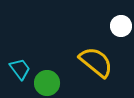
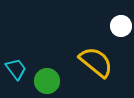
cyan trapezoid: moved 4 px left
green circle: moved 2 px up
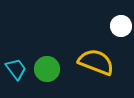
yellow semicircle: rotated 18 degrees counterclockwise
green circle: moved 12 px up
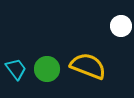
yellow semicircle: moved 8 px left, 4 px down
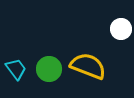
white circle: moved 3 px down
green circle: moved 2 px right
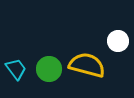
white circle: moved 3 px left, 12 px down
yellow semicircle: moved 1 px left, 1 px up; rotated 6 degrees counterclockwise
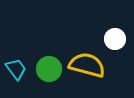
white circle: moved 3 px left, 2 px up
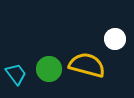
cyan trapezoid: moved 5 px down
